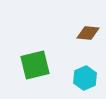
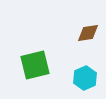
brown diamond: rotated 15 degrees counterclockwise
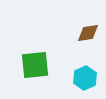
green square: rotated 8 degrees clockwise
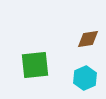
brown diamond: moved 6 px down
